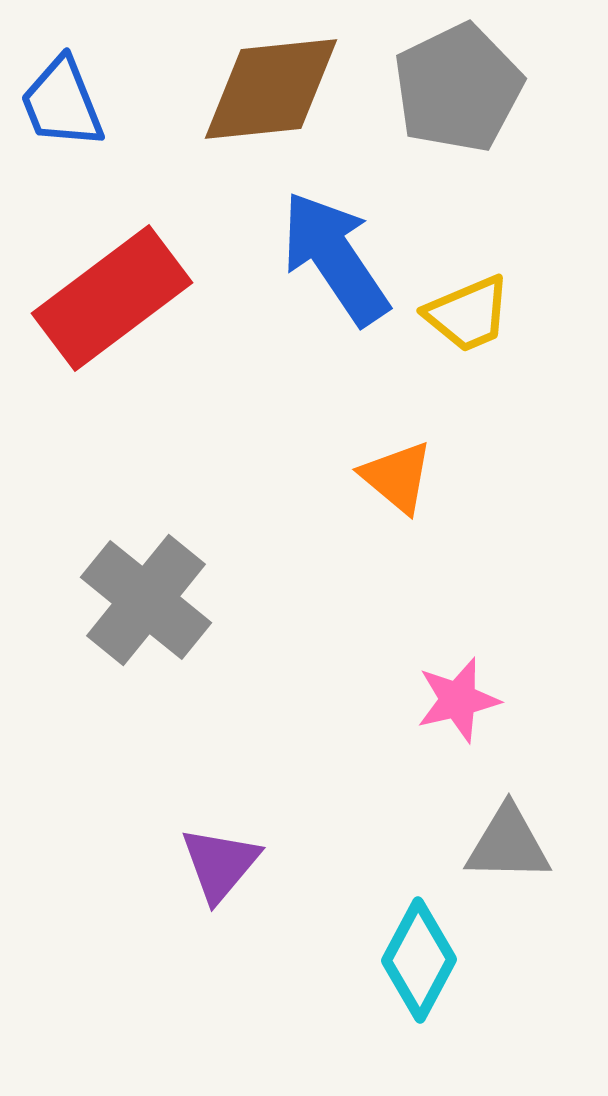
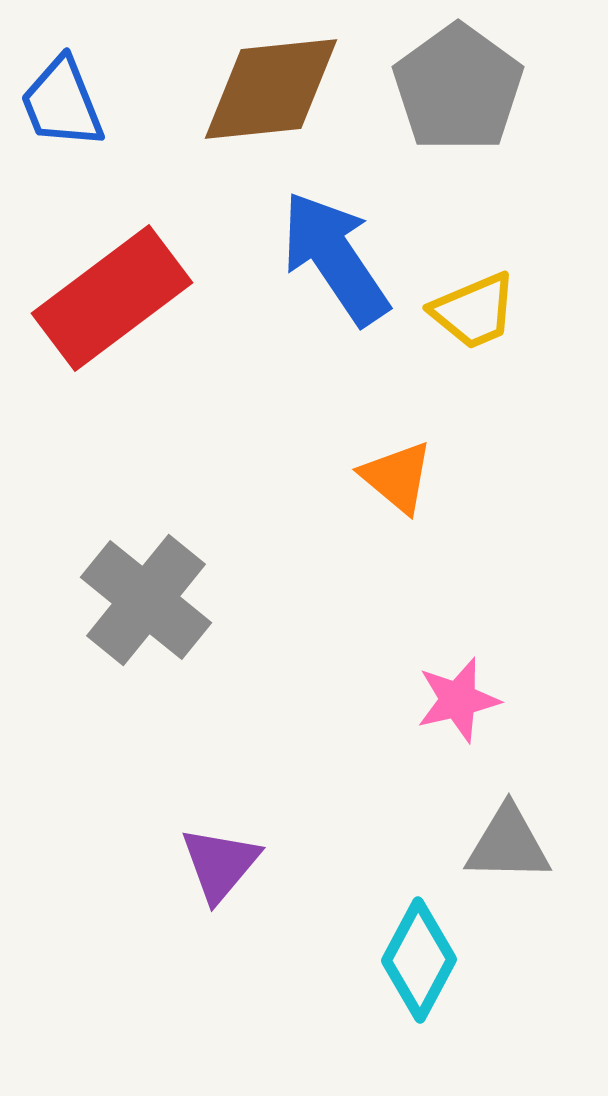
gray pentagon: rotated 10 degrees counterclockwise
yellow trapezoid: moved 6 px right, 3 px up
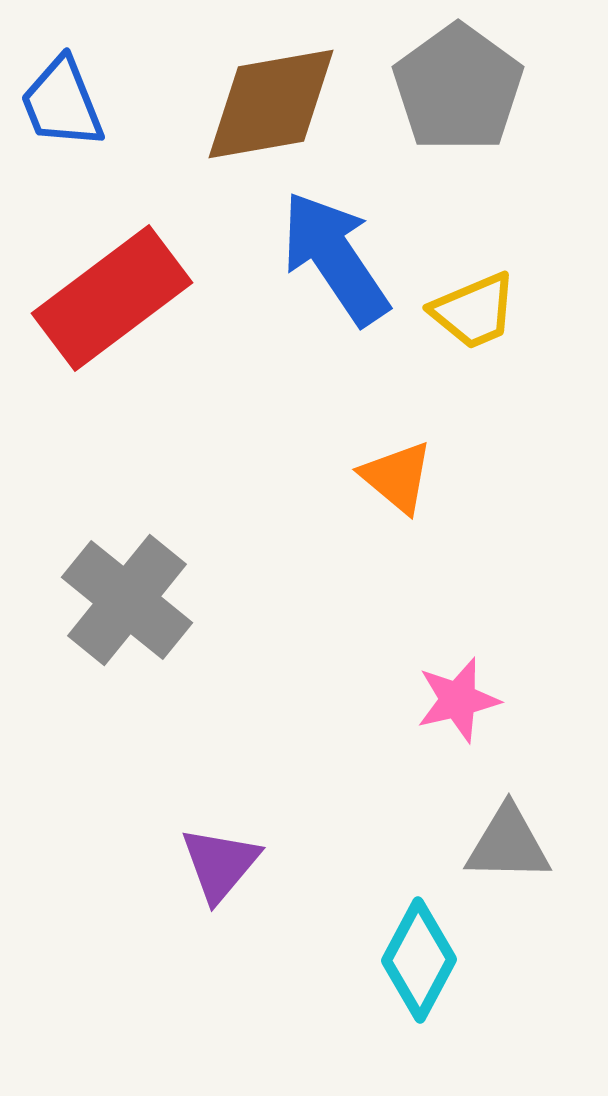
brown diamond: moved 15 px down; rotated 4 degrees counterclockwise
gray cross: moved 19 px left
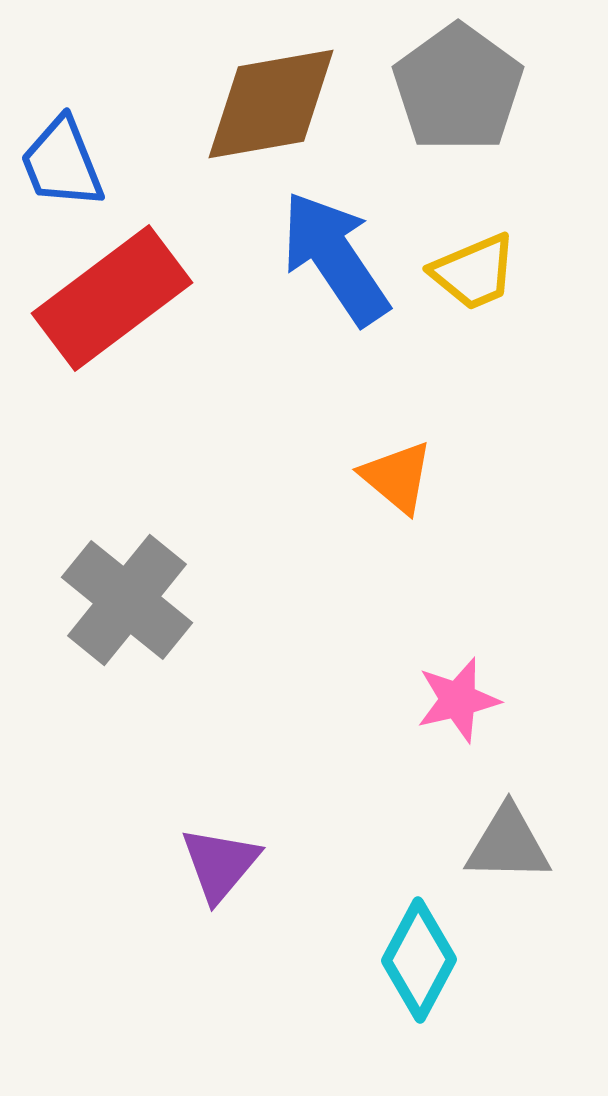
blue trapezoid: moved 60 px down
yellow trapezoid: moved 39 px up
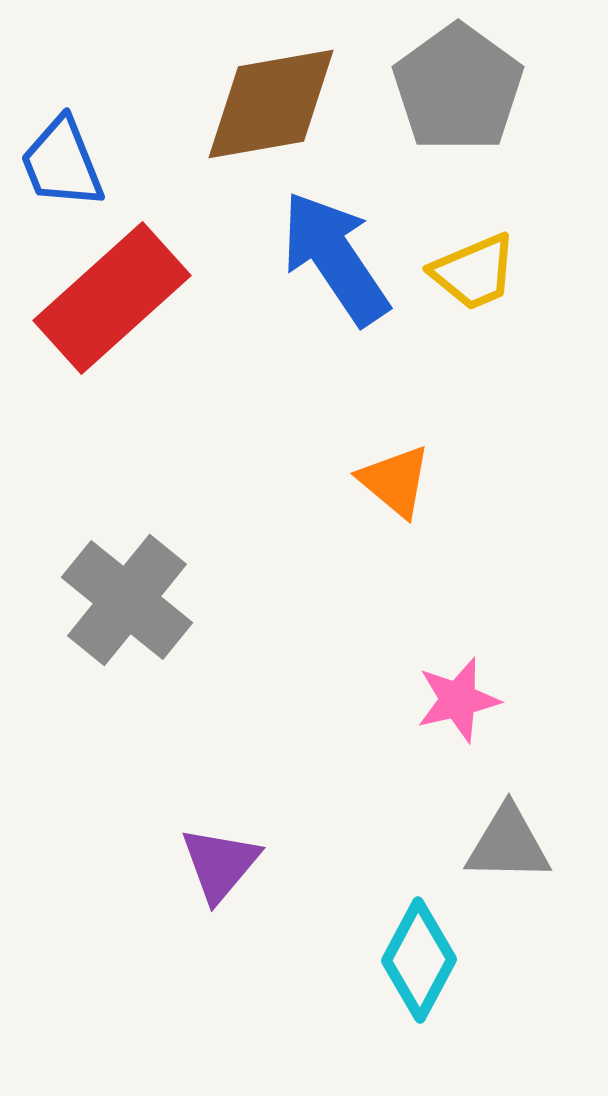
red rectangle: rotated 5 degrees counterclockwise
orange triangle: moved 2 px left, 4 px down
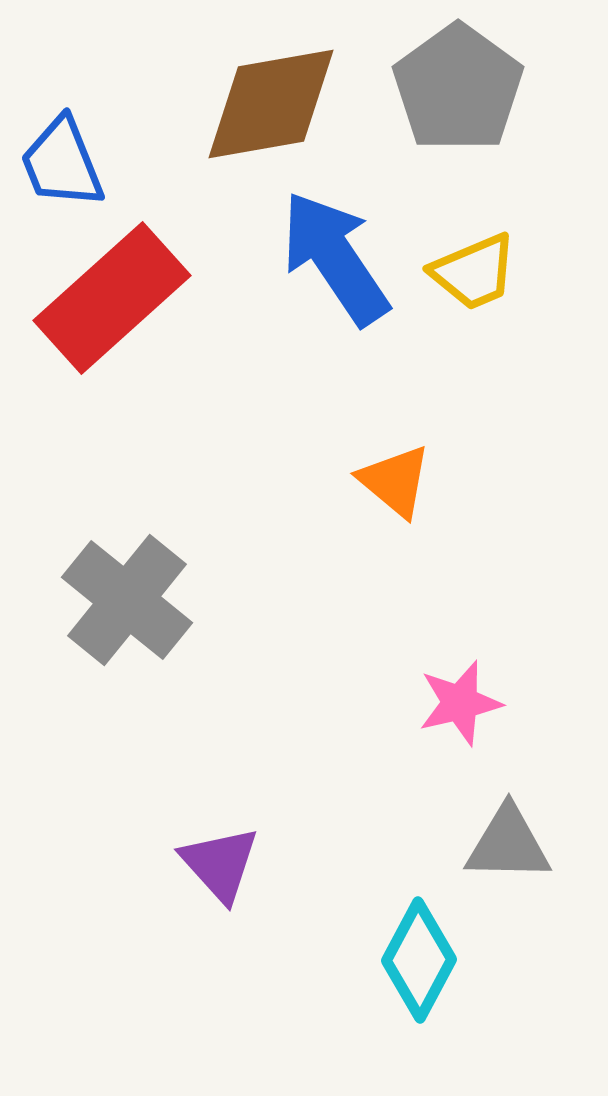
pink star: moved 2 px right, 3 px down
purple triangle: rotated 22 degrees counterclockwise
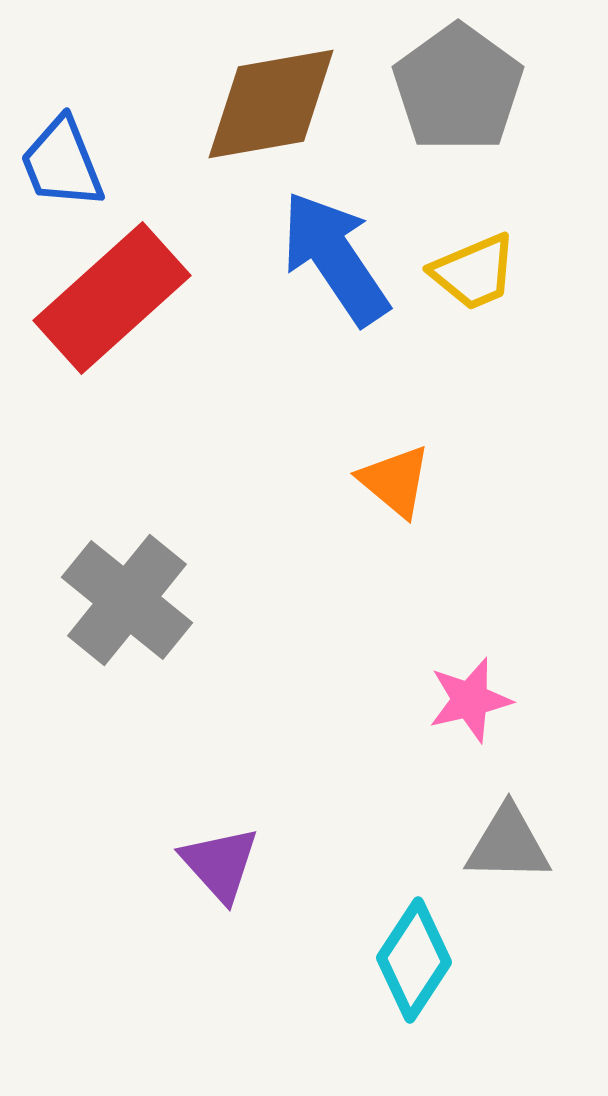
pink star: moved 10 px right, 3 px up
cyan diamond: moved 5 px left; rotated 5 degrees clockwise
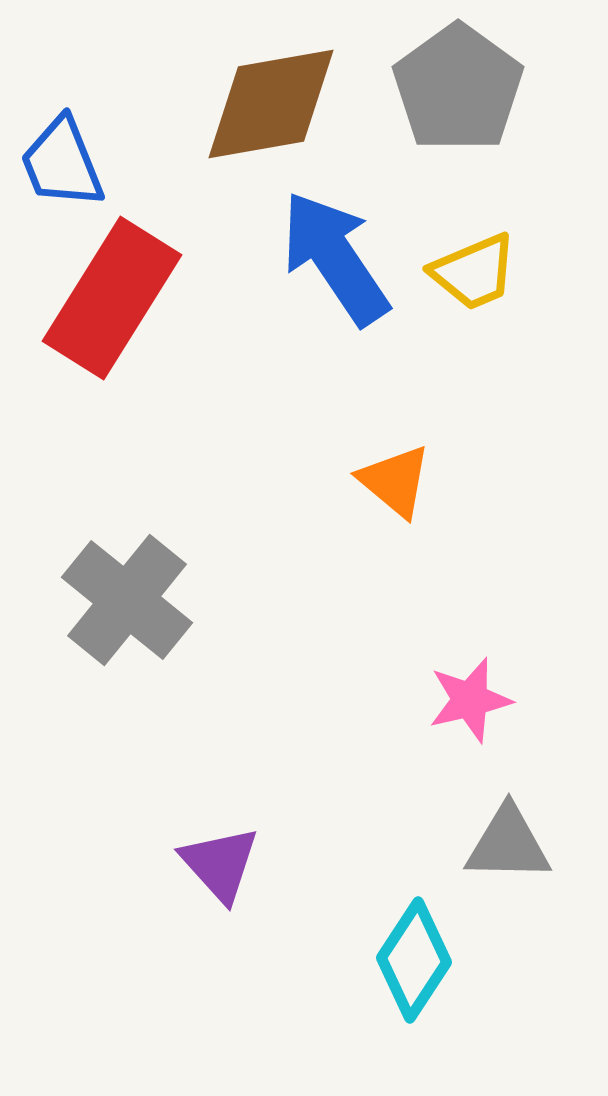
red rectangle: rotated 16 degrees counterclockwise
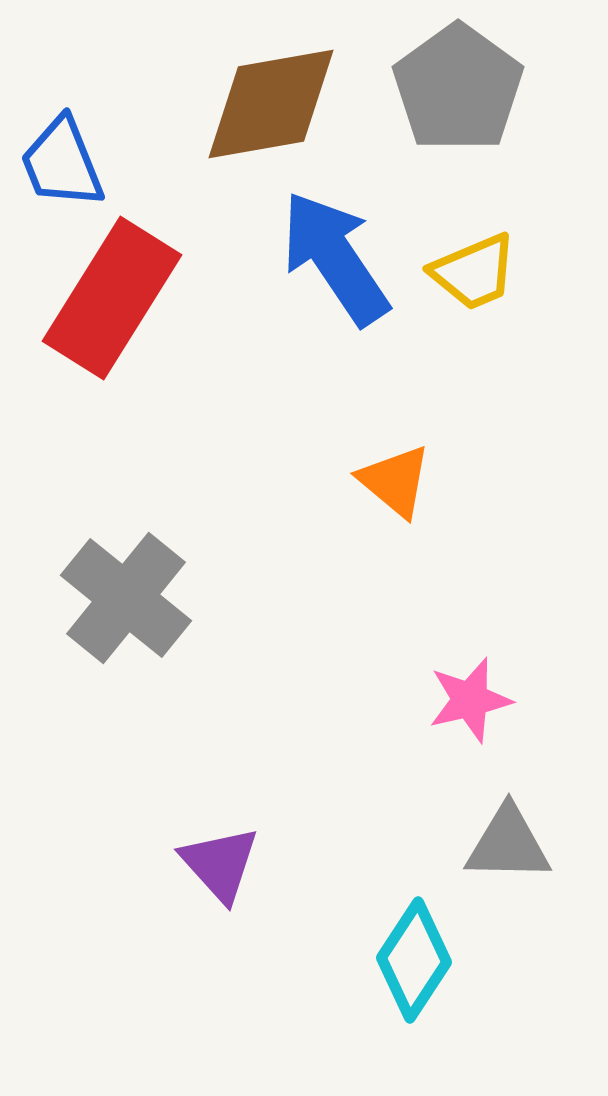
gray cross: moved 1 px left, 2 px up
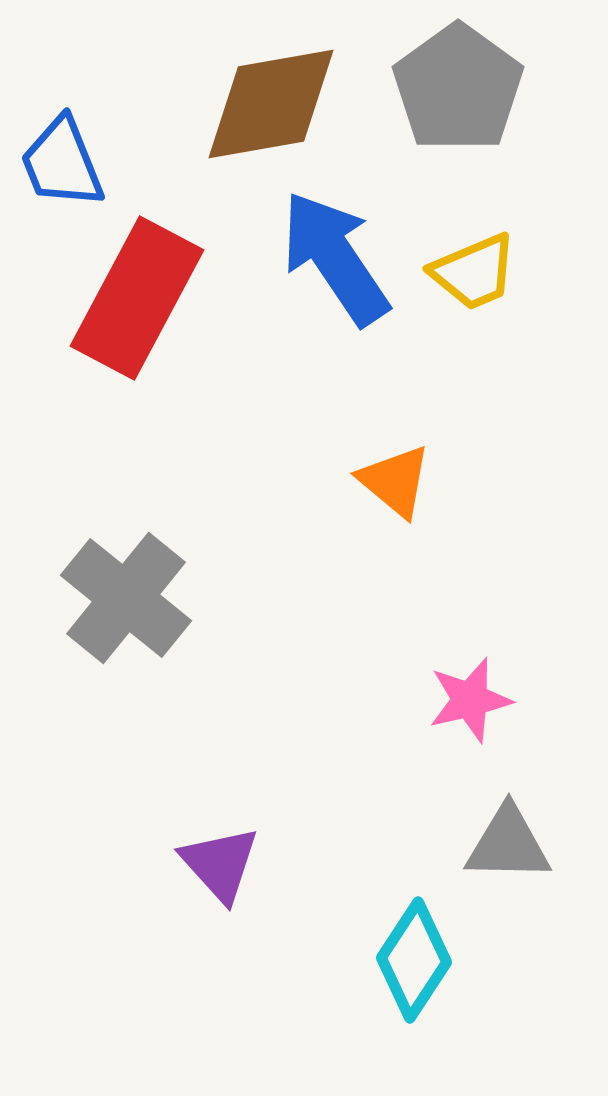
red rectangle: moved 25 px right; rotated 4 degrees counterclockwise
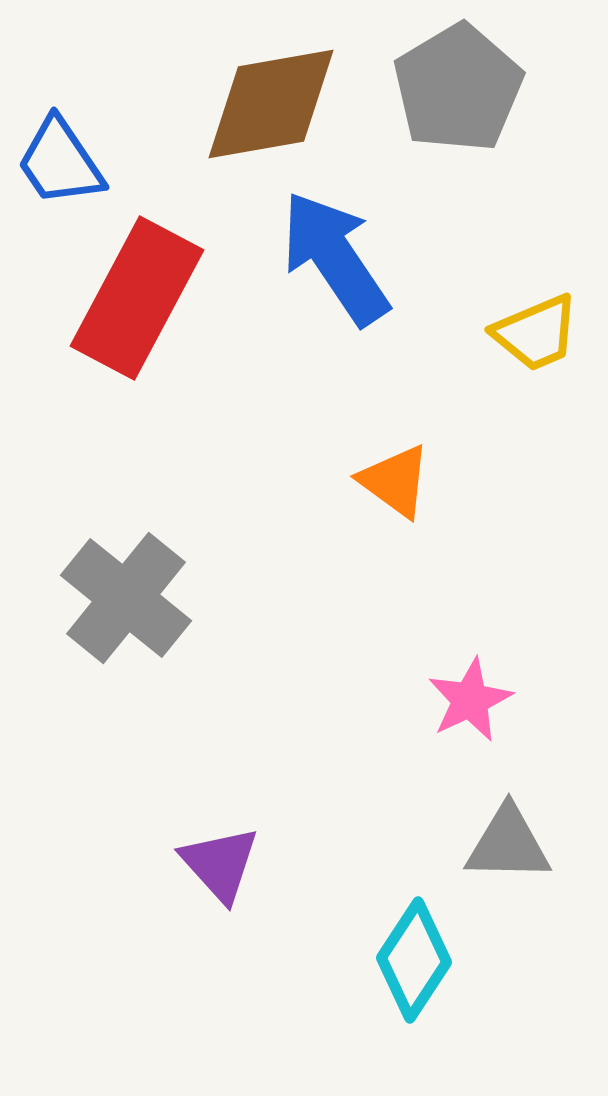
gray pentagon: rotated 5 degrees clockwise
blue trapezoid: moved 2 px left, 1 px up; rotated 12 degrees counterclockwise
yellow trapezoid: moved 62 px right, 61 px down
orange triangle: rotated 4 degrees counterclockwise
pink star: rotated 12 degrees counterclockwise
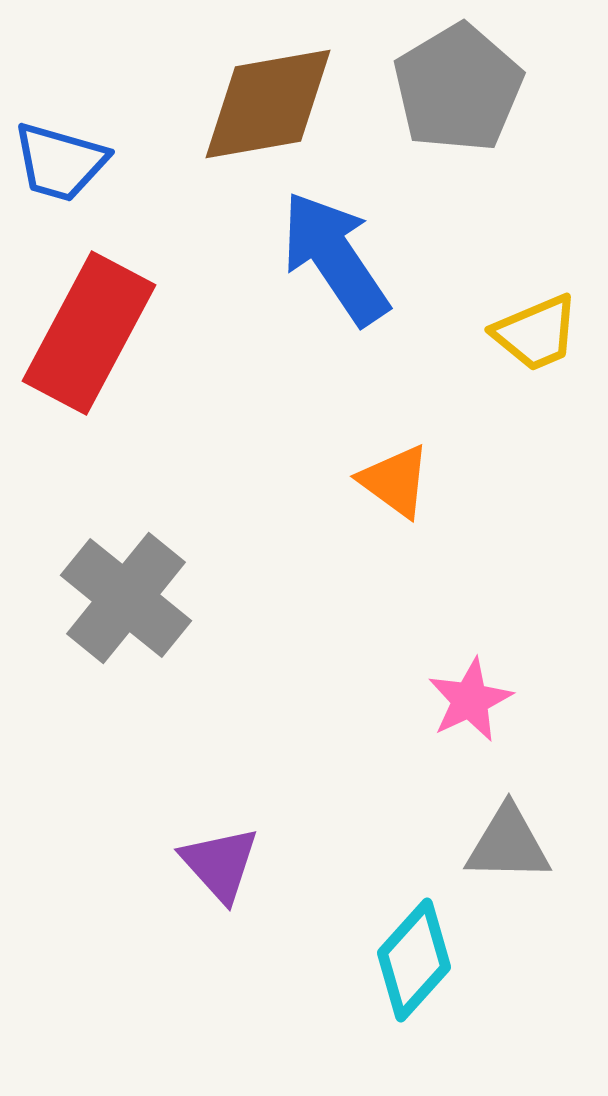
brown diamond: moved 3 px left
blue trapezoid: rotated 40 degrees counterclockwise
red rectangle: moved 48 px left, 35 px down
cyan diamond: rotated 9 degrees clockwise
